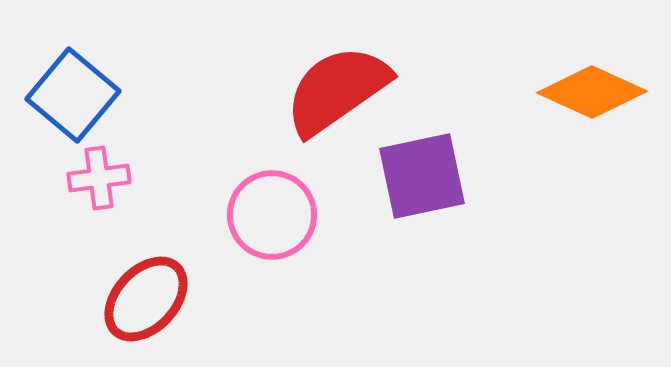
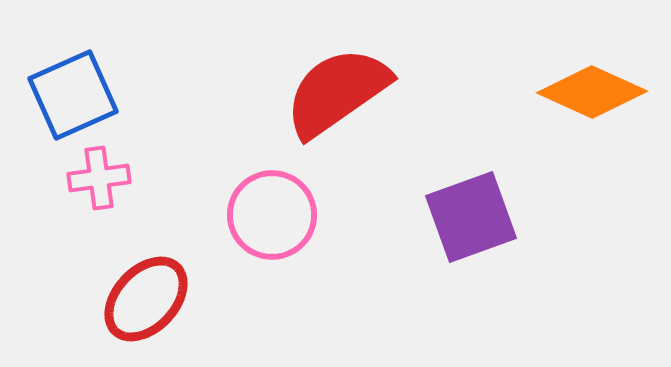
red semicircle: moved 2 px down
blue square: rotated 26 degrees clockwise
purple square: moved 49 px right, 41 px down; rotated 8 degrees counterclockwise
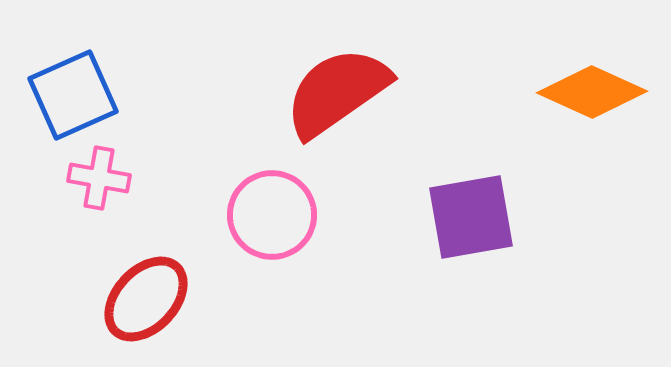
pink cross: rotated 18 degrees clockwise
purple square: rotated 10 degrees clockwise
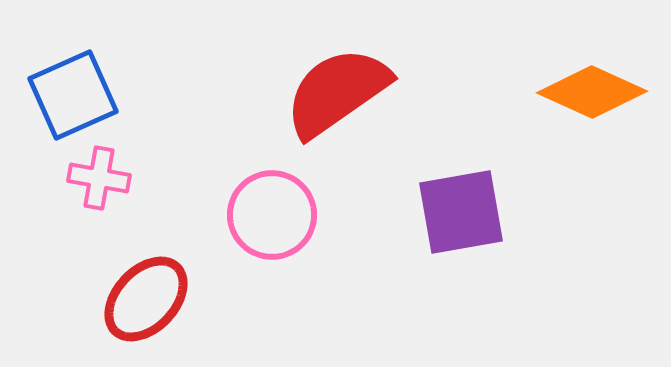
purple square: moved 10 px left, 5 px up
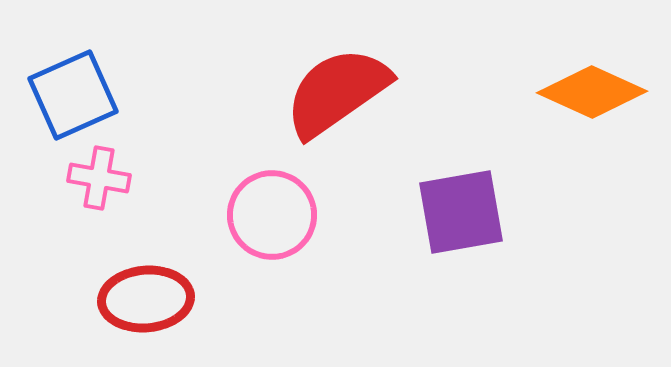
red ellipse: rotated 42 degrees clockwise
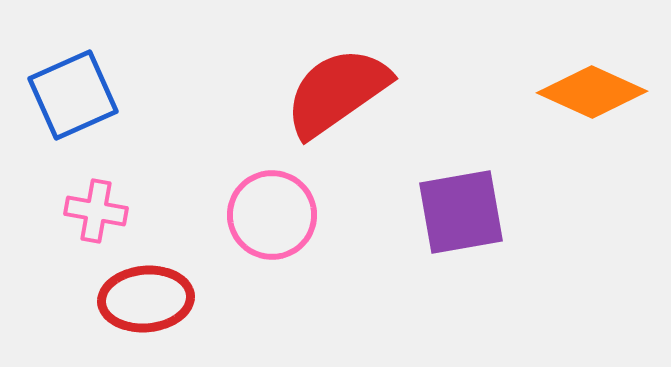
pink cross: moved 3 px left, 33 px down
